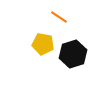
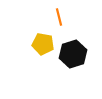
orange line: rotated 42 degrees clockwise
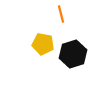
orange line: moved 2 px right, 3 px up
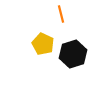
yellow pentagon: rotated 15 degrees clockwise
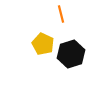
black hexagon: moved 2 px left
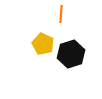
orange line: rotated 18 degrees clockwise
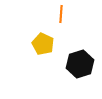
black hexagon: moved 9 px right, 10 px down
